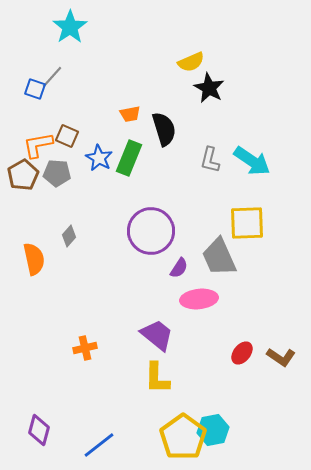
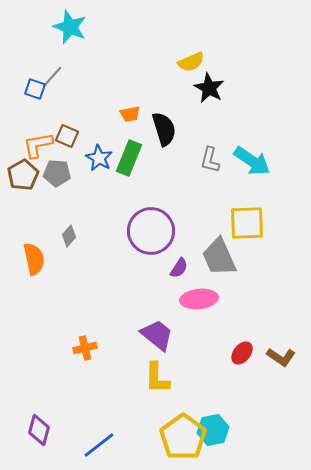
cyan star: rotated 16 degrees counterclockwise
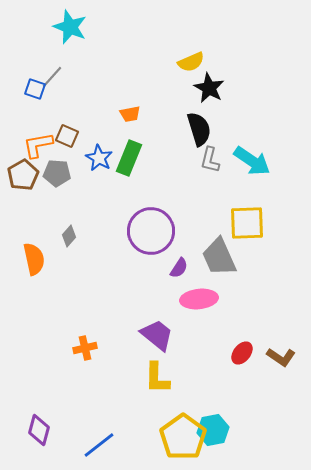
black semicircle: moved 35 px right
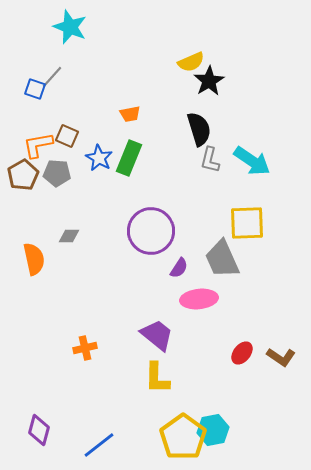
black star: moved 7 px up; rotated 12 degrees clockwise
gray diamond: rotated 50 degrees clockwise
gray trapezoid: moved 3 px right, 2 px down
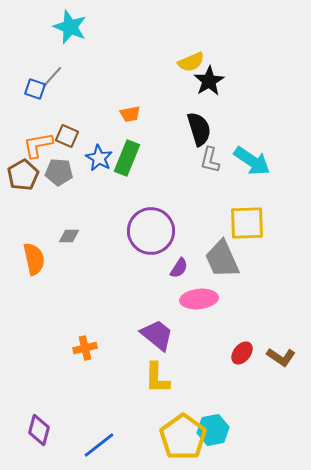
green rectangle: moved 2 px left
gray pentagon: moved 2 px right, 1 px up
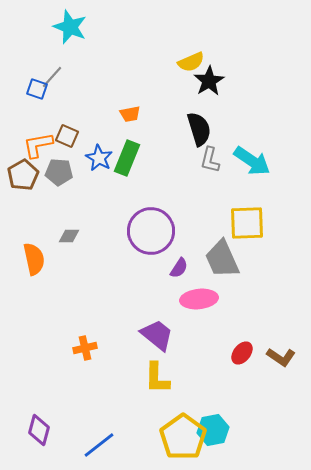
blue square: moved 2 px right
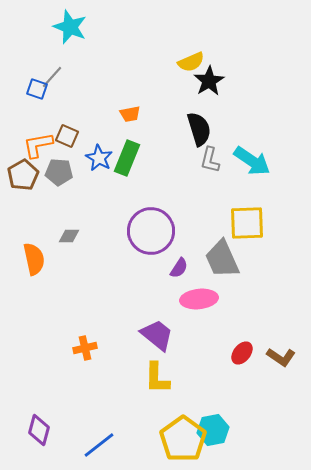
yellow pentagon: moved 2 px down
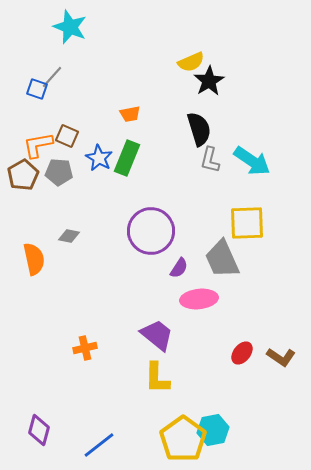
gray diamond: rotated 10 degrees clockwise
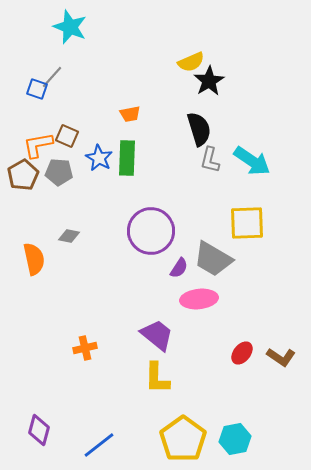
green rectangle: rotated 20 degrees counterclockwise
gray trapezoid: moved 9 px left; rotated 36 degrees counterclockwise
cyan hexagon: moved 22 px right, 9 px down
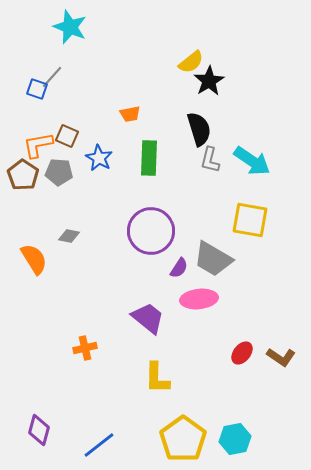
yellow semicircle: rotated 16 degrees counterclockwise
green rectangle: moved 22 px right
brown pentagon: rotated 8 degrees counterclockwise
yellow square: moved 3 px right, 3 px up; rotated 12 degrees clockwise
orange semicircle: rotated 20 degrees counterclockwise
purple trapezoid: moved 9 px left, 17 px up
